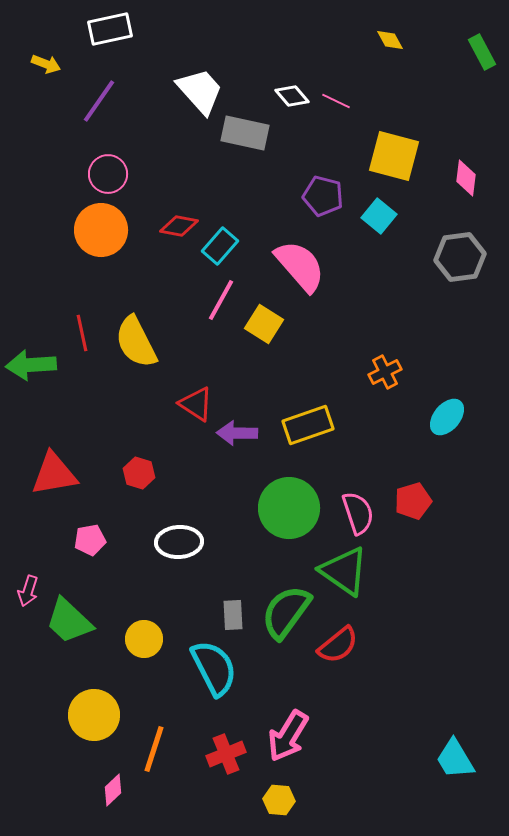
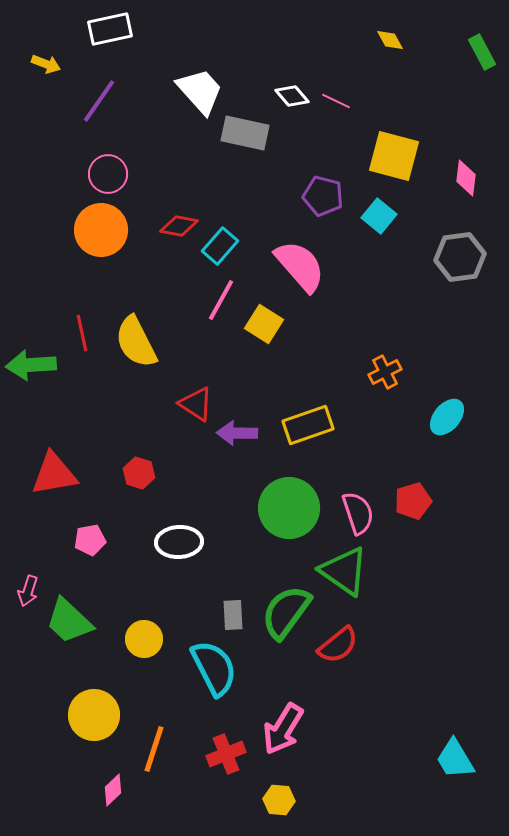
pink arrow at (288, 736): moved 5 px left, 7 px up
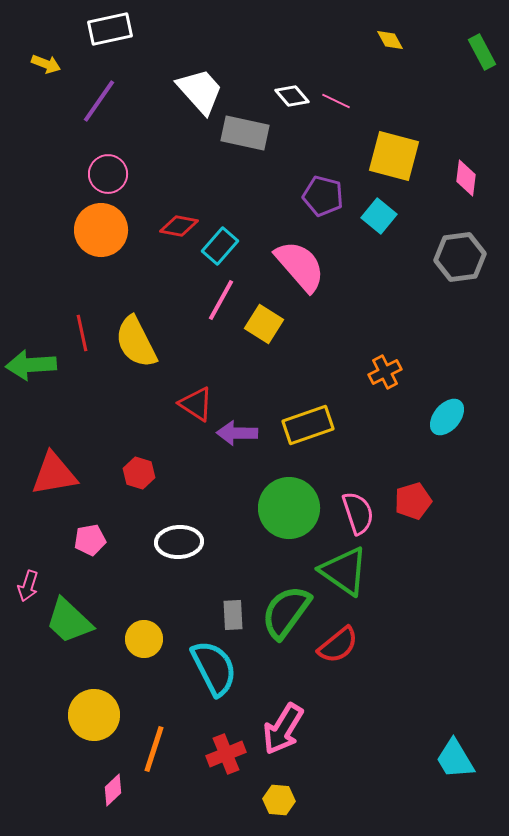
pink arrow at (28, 591): moved 5 px up
